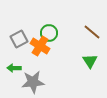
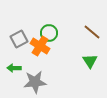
gray star: moved 2 px right
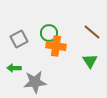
orange cross: moved 16 px right; rotated 24 degrees counterclockwise
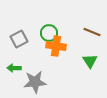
brown line: rotated 18 degrees counterclockwise
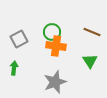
green circle: moved 3 px right, 1 px up
green arrow: rotated 96 degrees clockwise
gray star: moved 20 px right; rotated 15 degrees counterclockwise
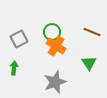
orange cross: rotated 24 degrees clockwise
green triangle: moved 1 px left, 2 px down
